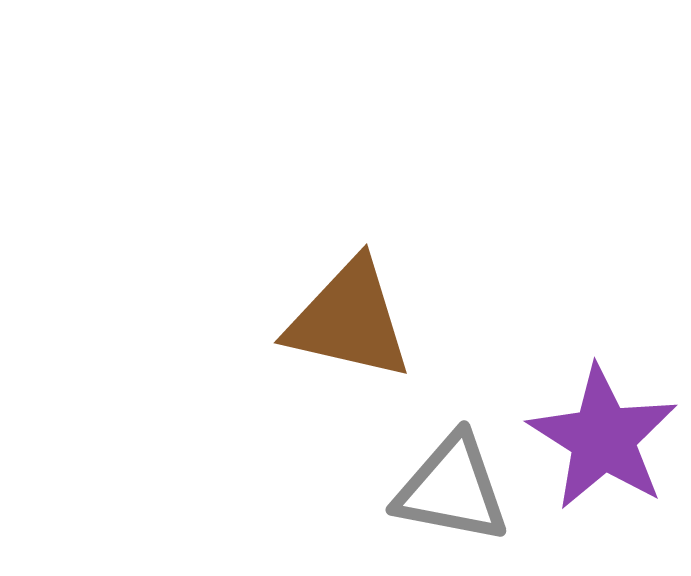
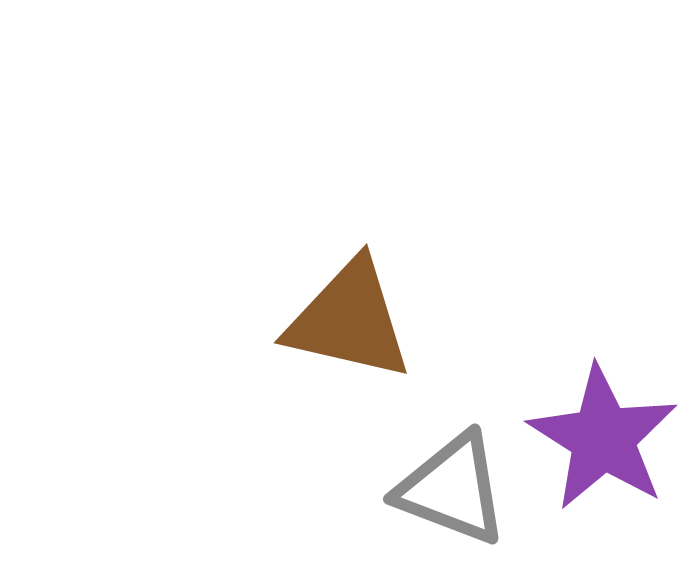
gray triangle: rotated 10 degrees clockwise
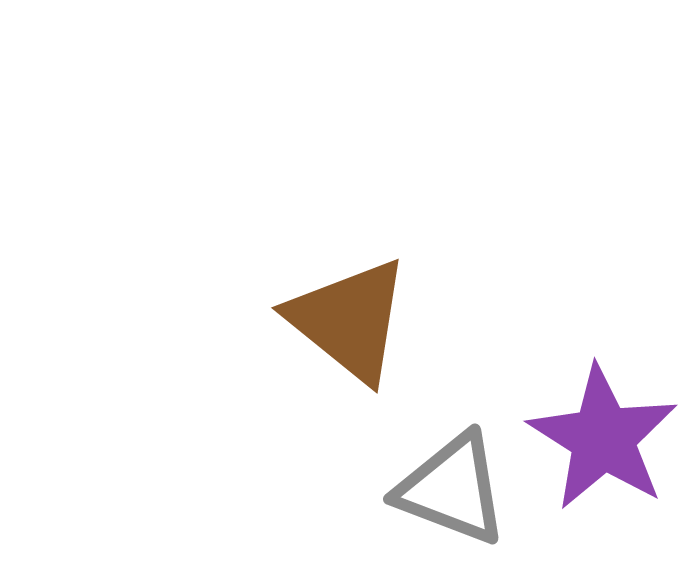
brown triangle: rotated 26 degrees clockwise
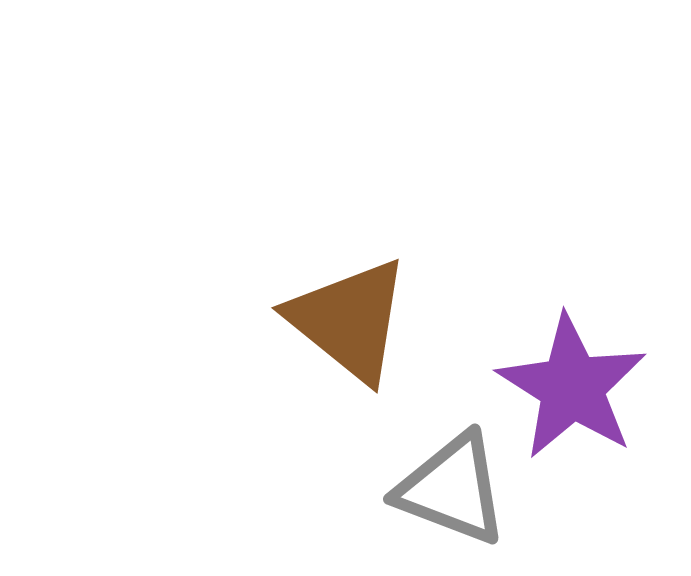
purple star: moved 31 px left, 51 px up
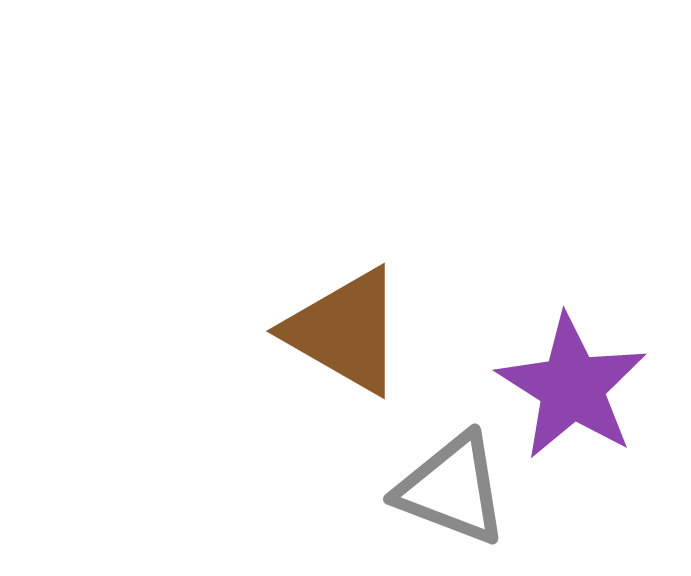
brown triangle: moved 4 px left, 11 px down; rotated 9 degrees counterclockwise
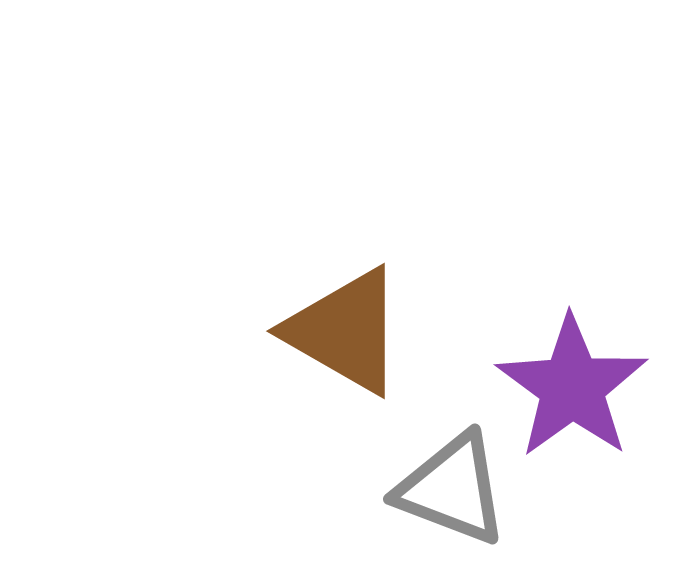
purple star: rotated 4 degrees clockwise
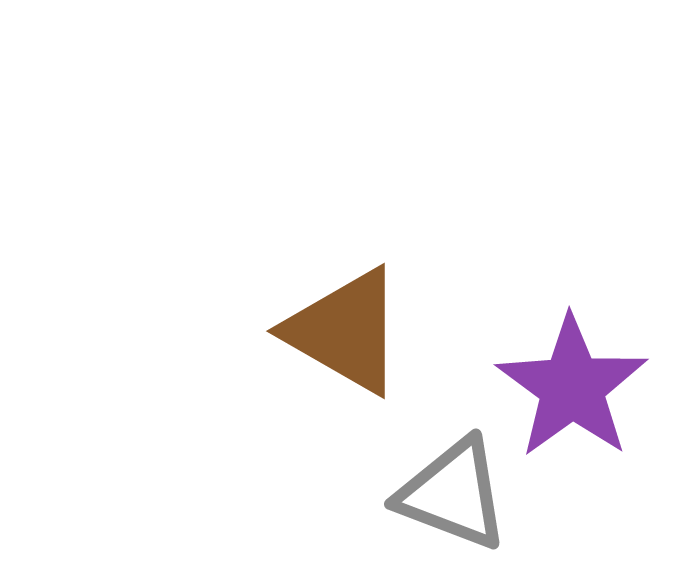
gray triangle: moved 1 px right, 5 px down
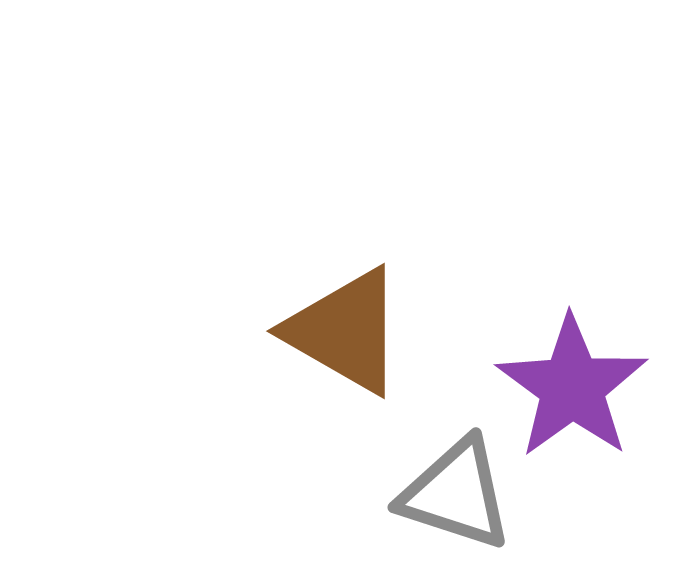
gray triangle: moved 3 px right; rotated 3 degrees counterclockwise
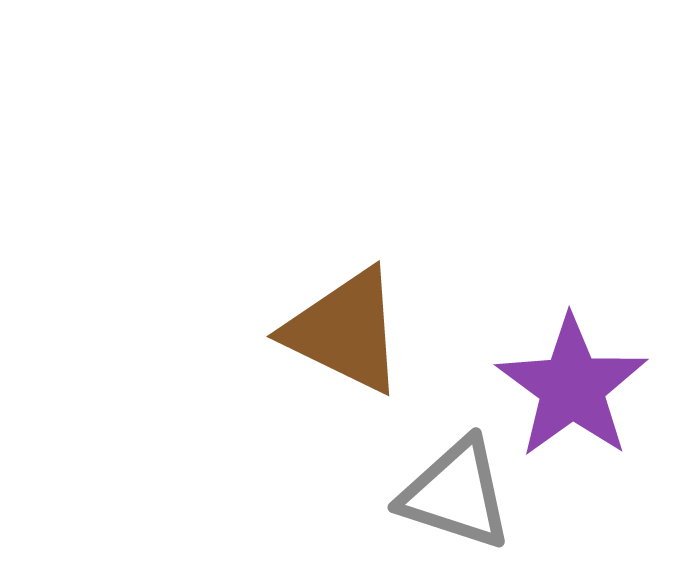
brown triangle: rotated 4 degrees counterclockwise
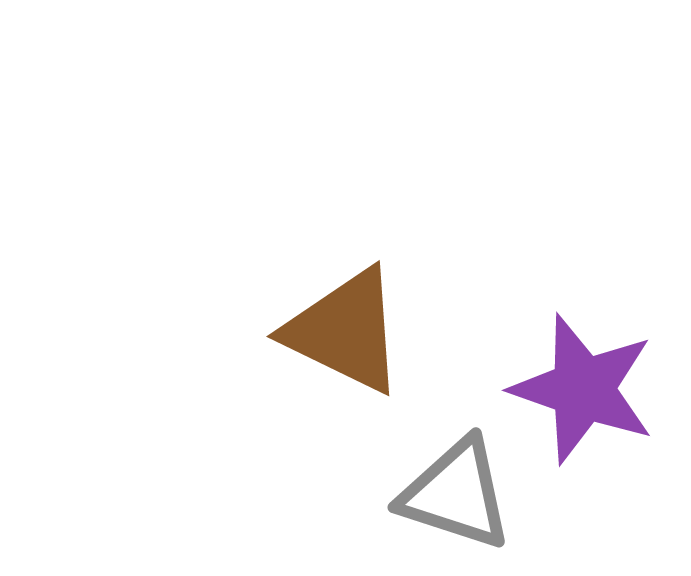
purple star: moved 11 px right, 2 px down; rotated 17 degrees counterclockwise
